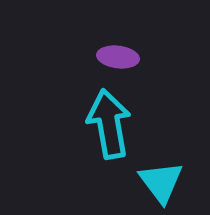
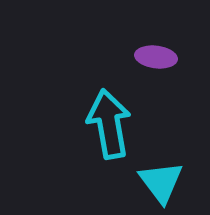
purple ellipse: moved 38 px right
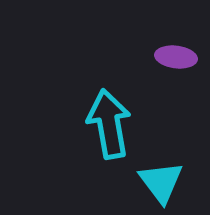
purple ellipse: moved 20 px right
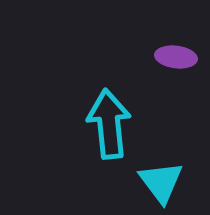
cyan arrow: rotated 4 degrees clockwise
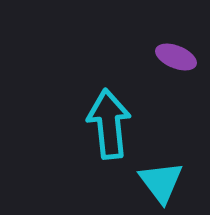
purple ellipse: rotated 15 degrees clockwise
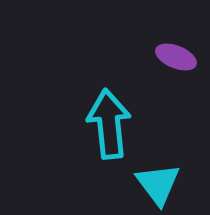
cyan triangle: moved 3 px left, 2 px down
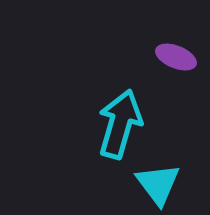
cyan arrow: moved 11 px right; rotated 22 degrees clockwise
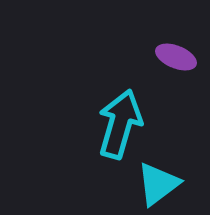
cyan triangle: rotated 30 degrees clockwise
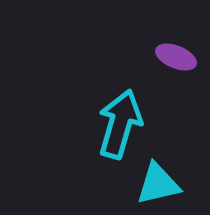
cyan triangle: rotated 24 degrees clockwise
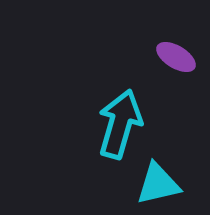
purple ellipse: rotated 9 degrees clockwise
